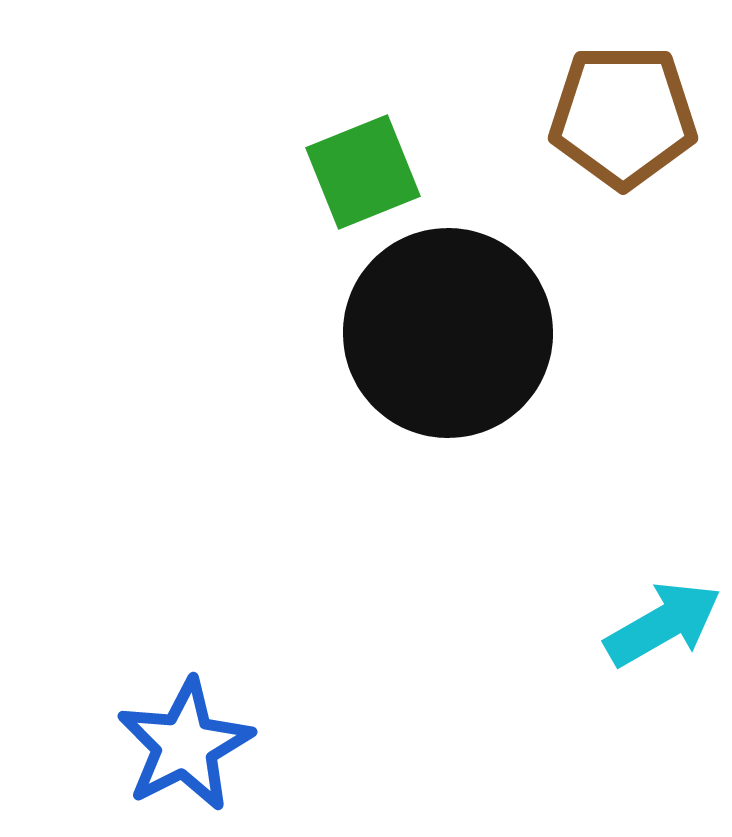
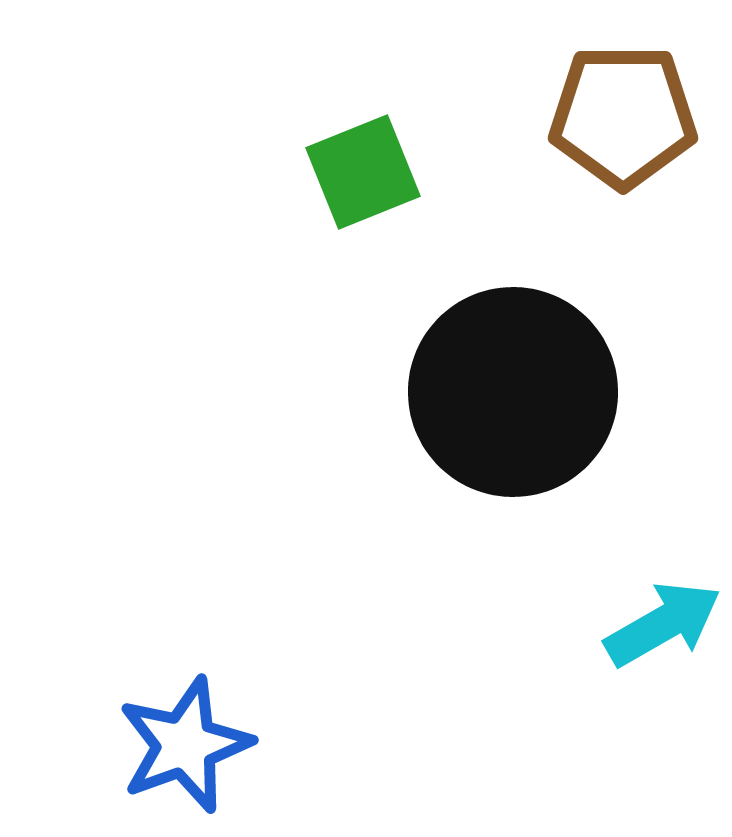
black circle: moved 65 px right, 59 px down
blue star: rotated 7 degrees clockwise
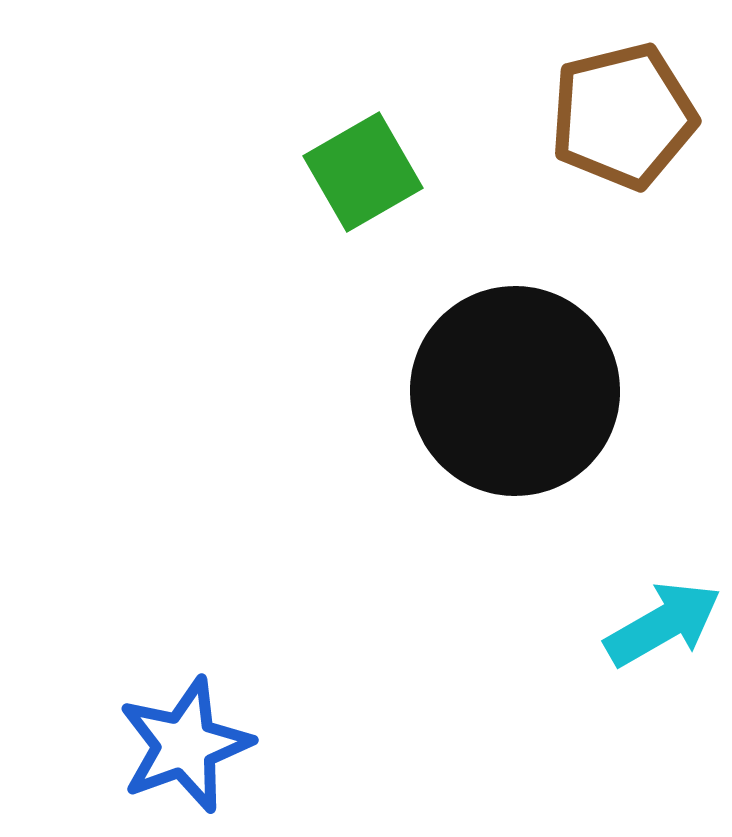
brown pentagon: rotated 14 degrees counterclockwise
green square: rotated 8 degrees counterclockwise
black circle: moved 2 px right, 1 px up
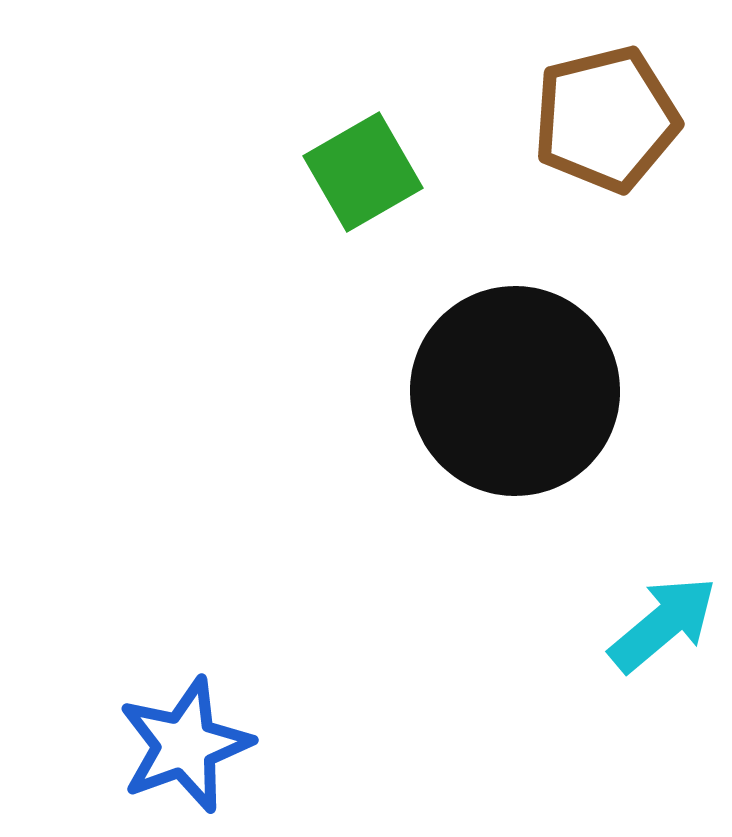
brown pentagon: moved 17 px left, 3 px down
cyan arrow: rotated 10 degrees counterclockwise
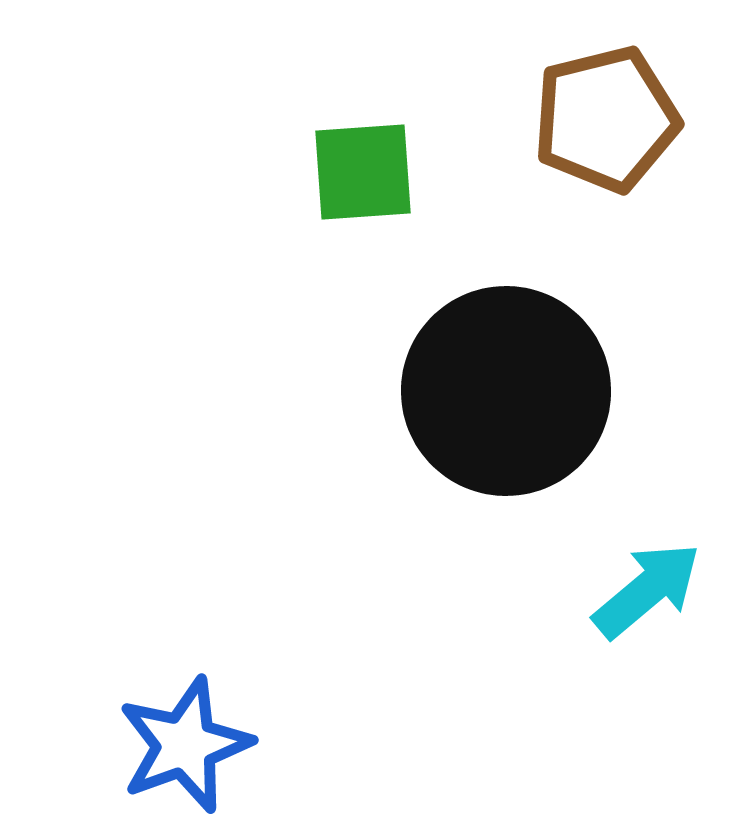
green square: rotated 26 degrees clockwise
black circle: moved 9 px left
cyan arrow: moved 16 px left, 34 px up
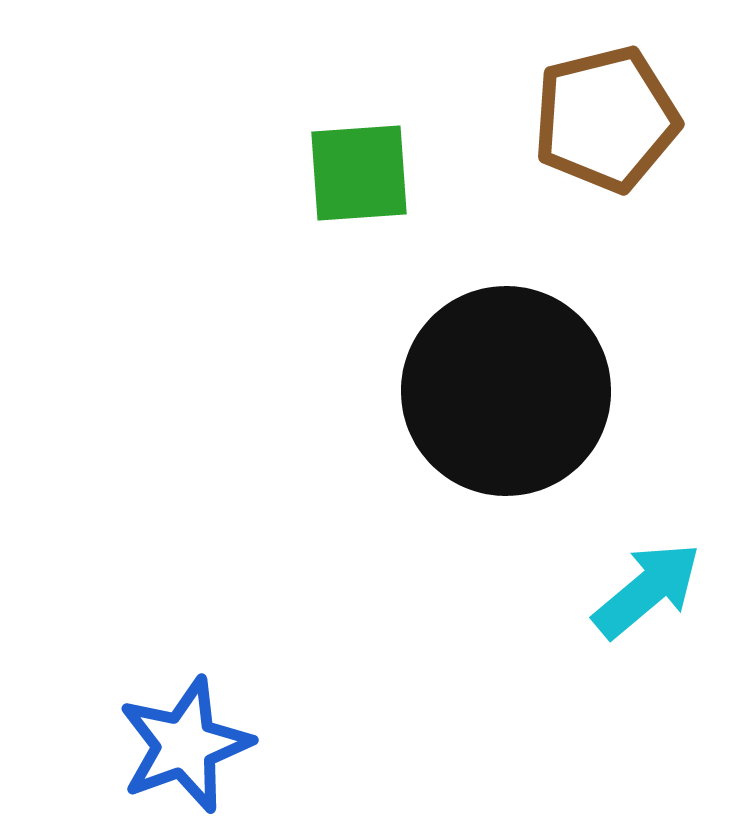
green square: moved 4 px left, 1 px down
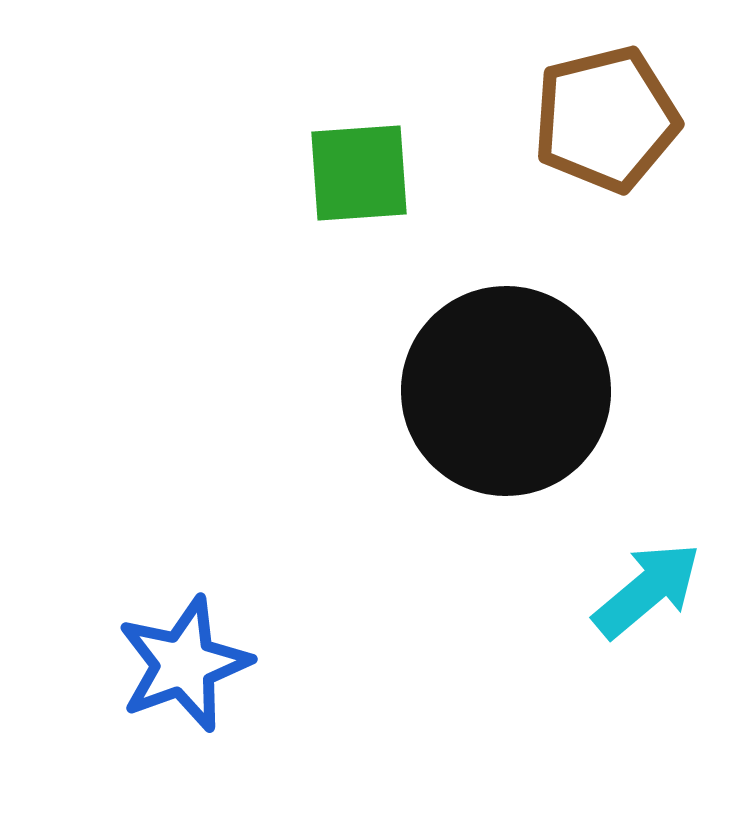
blue star: moved 1 px left, 81 px up
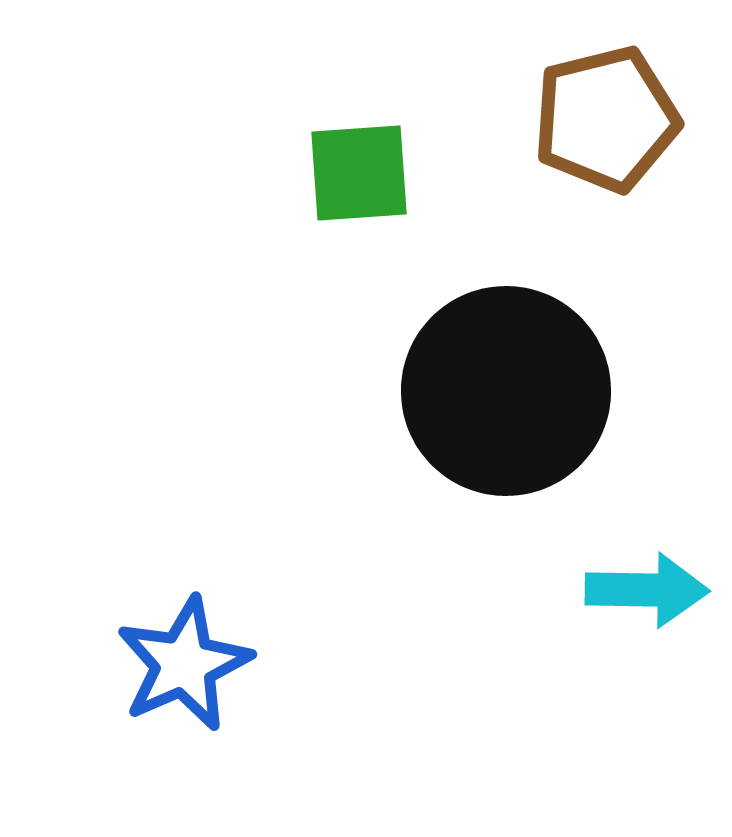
cyan arrow: rotated 41 degrees clockwise
blue star: rotated 4 degrees counterclockwise
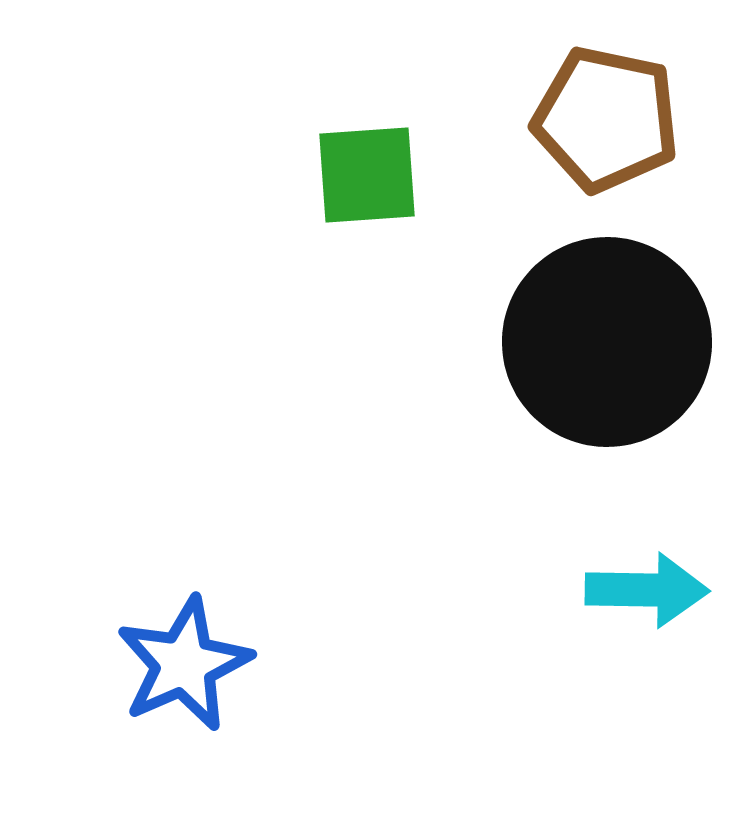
brown pentagon: rotated 26 degrees clockwise
green square: moved 8 px right, 2 px down
black circle: moved 101 px right, 49 px up
